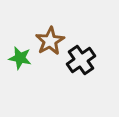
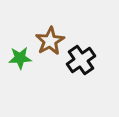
green star: rotated 15 degrees counterclockwise
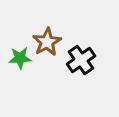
brown star: moved 3 px left, 1 px down
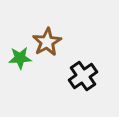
black cross: moved 2 px right, 16 px down
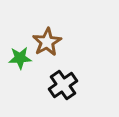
black cross: moved 20 px left, 9 px down
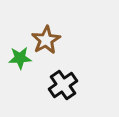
brown star: moved 1 px left, 2 px up
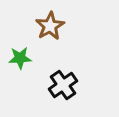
brown star: moved 4 px right, 14 px up
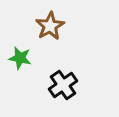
green star: rotated 15 degrees clockwise
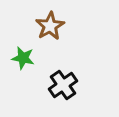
green star: moved 3 px right
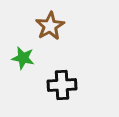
black cross: moved 1 px left; rotated 32 degrees clockwise
